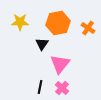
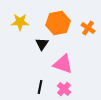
pink triangle: moved 3 px right; rotated 50 degrees counterclockwise
pink cross: moved 2 px right, 1 px down
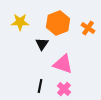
orange hexagon: rotated 10 degrees counterclockwise
black line: moved 1 px up
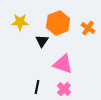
black triangle: moved 3 px up
black line: moved 3 px left, 1 px down
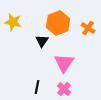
yellow star: moved 7 px left; rotated 12 degrees clockwise
pink triangle: moved 1 px right, 1 px up; rotated 45 degrees clockwise
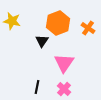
yellow star: moved 1 px left, 1 px up
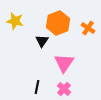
yellow star: moved 3 px right
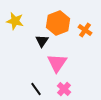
orange cross: moved 3 px left, 2 px down
pink triangle: moved 7 px left
black line: moved 1 px left, 2 px down; rotated 48 degrees counterclockwise
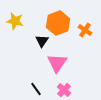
pink cross: moved 1 px down
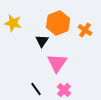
yellow star: moved 2 px left, 2 px down
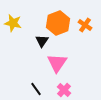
orange cross: moved 5 px up
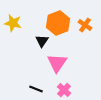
black line: rotated 32 degrees counterclockwise
